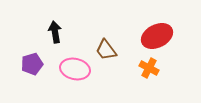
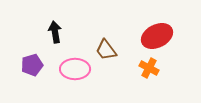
purple pentagon: moved 1 px down
pink ellipse: rotated 12 degrees counterclockwise
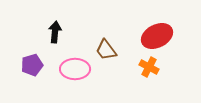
black arrow: rotated 15 degrees clockwise
orange cross: moved 1 px up
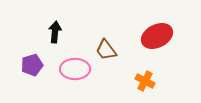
orange cross: moved 4 px left, 14 px down
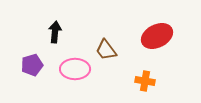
orange cross: rotated 18 degrees counterclockwise
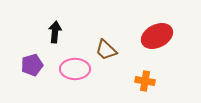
brown trapezoid: rotated 10 degrees counterclockwise
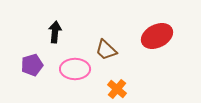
orange cross: moved 28 px left, 8 px down; rotated 30 degrees clockwise
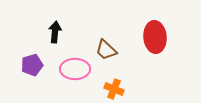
red ellipse: moved 2 px left, 1 px down; rotated 68 degrees counterclockwise
orange cross: moved 3 px left; rotated 18 degrees counterclockwise
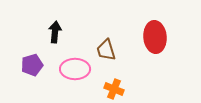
brown trapezoid: rotated 30 degrees clockwise
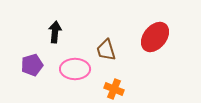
red ellipse: rotated 44 degrees clockwise
